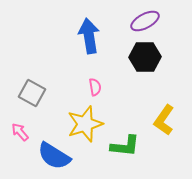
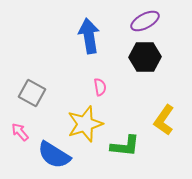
pink semicircle: moved 5 px right
blue semicircle: moved 1 px up
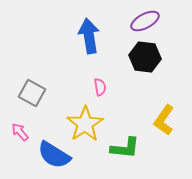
black hexagon: rotated 8 degrees clockwise
yellow star: rotated 15 degrees counterclockwise
green L-shape: moved 2 px down
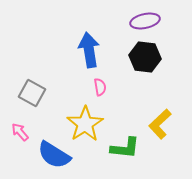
purple ellipse: rotated 16 degrees clockwise
blue arrow: moved 14 px down
yellow L-shape: moved 4 px left, 4 px down; rotated 12 degrees clockwise
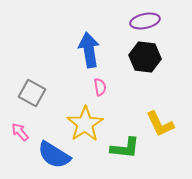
yellow L-shape: rotated 72 degrees counterclockwise
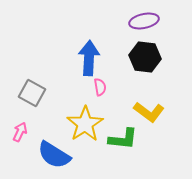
purple ellipse: moved 1 px left
blue arrow: moved 8 px down; rotated 12 degrees clockwise
yellow L-shape: moved 11 px left, 12 px up; rotated 28 degrees counterclockwise
pink arrow: rotated 66 degrees clockwise
green L-shape: moved 2 px left, 9 px up
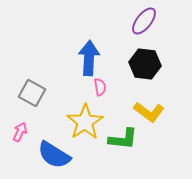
purple ellipse: rotated 40 degrees counterclockwise
black hexagon: moved 7 px down
yellow star: moved 2 px up
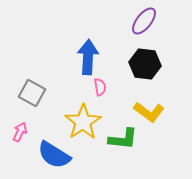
blue arrow: moved 1 px left, 1 px up
yellow star: moved 2 px left
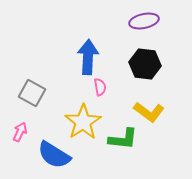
purple ellipse: rotated 40 degrees clockwise
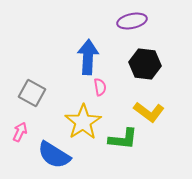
purple ellipse: moved 12 px left
